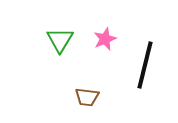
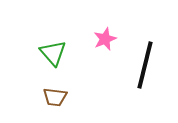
green triangle: moved 7 px left, 13 px down; rotated 12 degrees counterclockwise
brown trapezoid: moved 32 px left
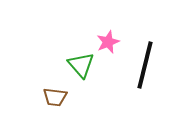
pink star: moved 3 px right, 3 px down
green triangle: moved 28 px right, 12 px down
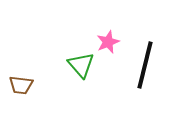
brown trapezoid: moved 34 px left, 12 px up
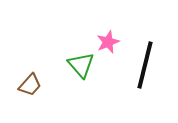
brown trapezoid: moved 9 px right; rotated 55 degrees counterclockwise
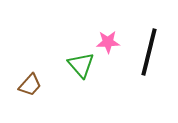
pink star: rotated 20 degrees clockwise
black line: moved 4 px right, 13 px up
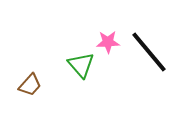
black line: rotated 54 degrees counterclockwise
